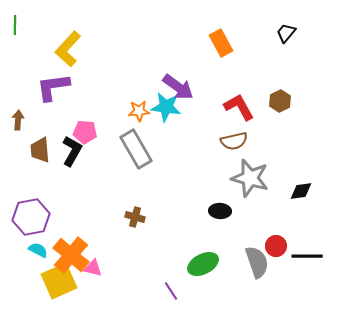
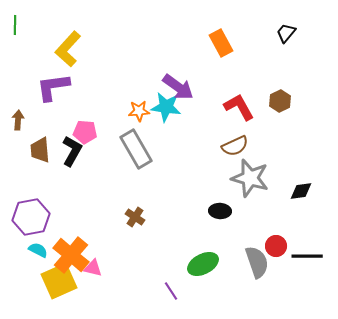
brown semicircle: moved 1 px right, 5 px down; rotated 12 degrees counterclockwise
brown cross: rotated 18 degrees clockwise
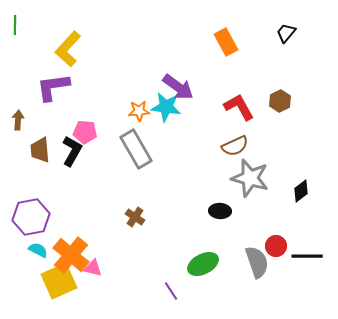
orange rectangle: moved 5 px right, 1 px up
black diamond: rotated 30 degrees counterclockwise
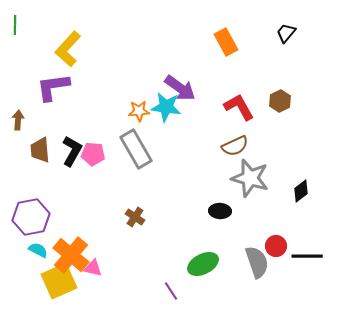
purple arrow: moved 2 px right, 1 px down
pink pentagon: moved 8 px right, 22 px down
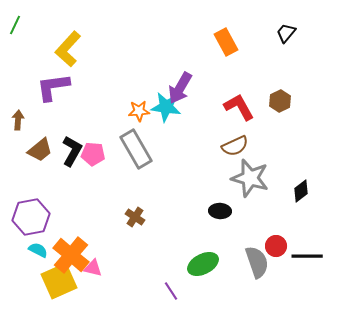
green line: rotated 24 degrees clockwise
purple arrow: rotated 84 degrees clockwise
brown trapezoid: rotated 124 degrees counterclockwise
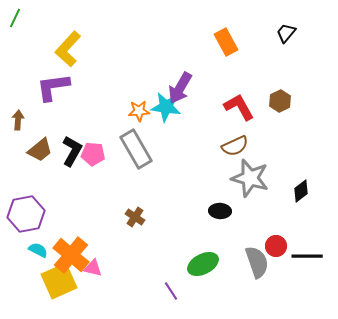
green line: moved 7 px up
purple hexagon: moved 5 px left, 3 px up
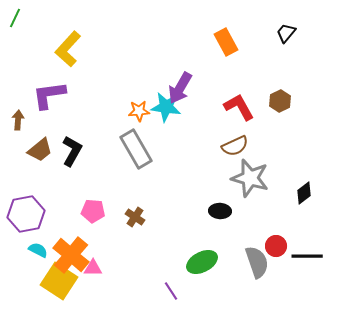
purple L-shape: moved 4 px left, 8 px down
pink pentagon: moved 57 px down
black diamond: moved 3 px right, 2 px down
green ellipse: moved 1 px left, 2 px up
pink triangle: rotated 12 degrees counterclockwise
yellow square: rotated 33 degrees counterclockwise
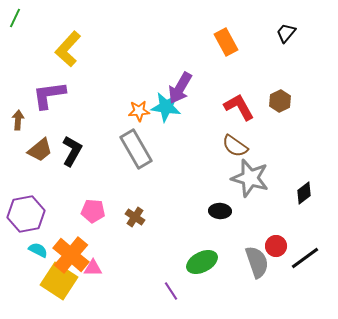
brown semicircle: rotated 60 degrees clockwise
black line: moved 2 px left, 2 px down; rotated 36 degrees counterclockwise
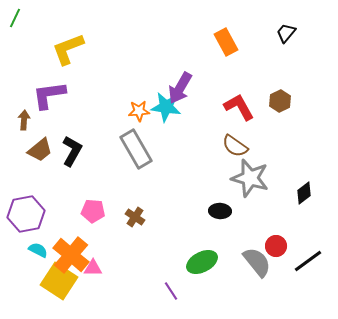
yellow L-shape: rotated 27 degrees clockwise
brown arrow: moved 6 px right
black line: moved 3 px right, 3 px down
gray semicircle: rotated 20 degrees counterclockwise
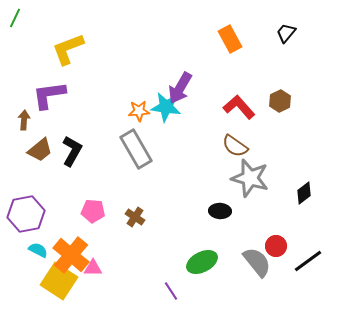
orange rectangle: moved 4 px right, 3 px up
red L-shape: rotated 12 degrees counterclockwise
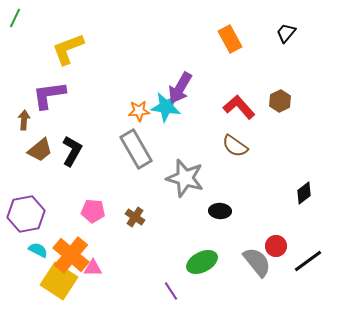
gray star: moved 65 px left
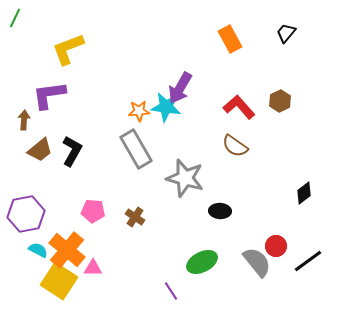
orange cross: moved 4 px left, 5 px up
